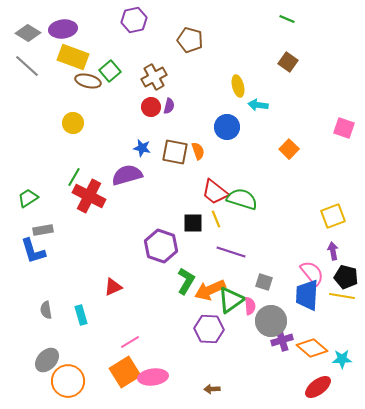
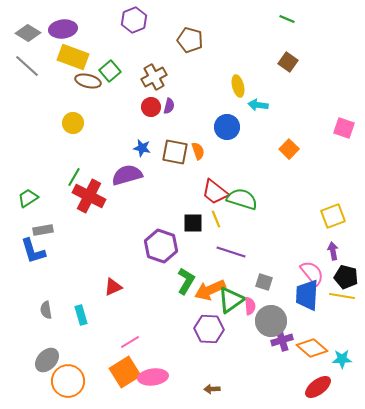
purple hexagon at (134, 20): rotated 10 degrees counterclockwise
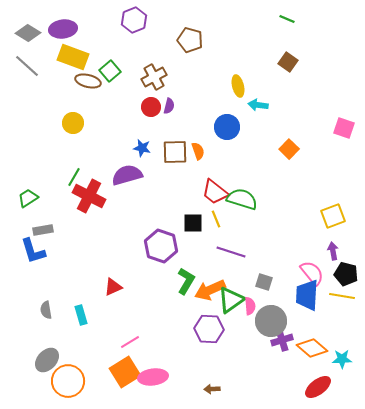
brown square at (175, 152): rotated 12 degrees counterclockwise
black pentagon at (346, 277): moved 3 px up
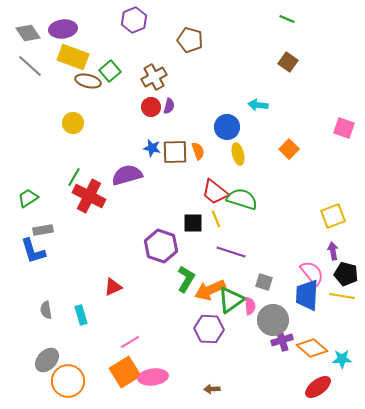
gray diamond at (28, 33): rotated 25 degrees clockwise
gray line at (27, 66): moved 3 px right
yellow ellipse at (238, 86): moved 68 px down
blue star at (142, 148): moved 10 px right
green L-shape at (186, 281): moved 2 px up
gray circle at (271, 321): moved 2 px right, 1 px up
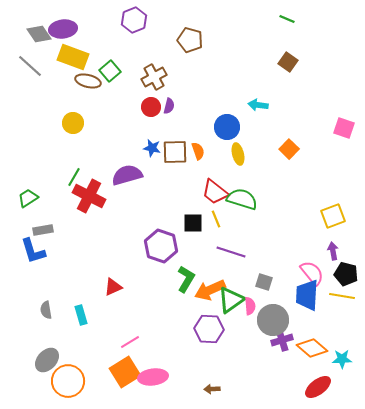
gray diamond at (28, 33): moved 11 px right, 1 px down
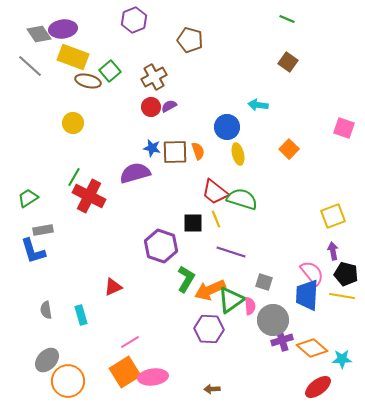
purple semicircle at (169, 106): rotated 133 degrees counterclockwise
purple semicircle at (127, 175): moved 8 px right, 2 px up
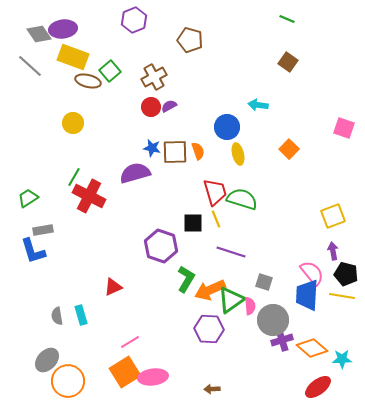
red trapezoid at (215, 192): rotated 144 degrees counterclockwise
gray semicircle at (46, 310): moved 11 px right, 6 px down
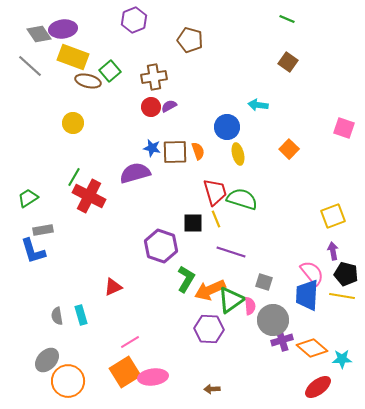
brown cross at (154, 77): rotated 20 degrees clockwise
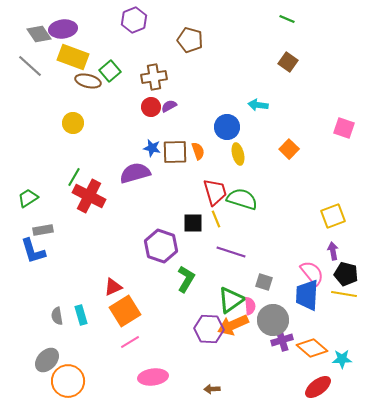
orange arrow at (210, 290): moved 23 px right, 35 px down
yellow line at (342, 296): moved 2 px right, 2 px up
orange square at (125, 372): moved 61 px up
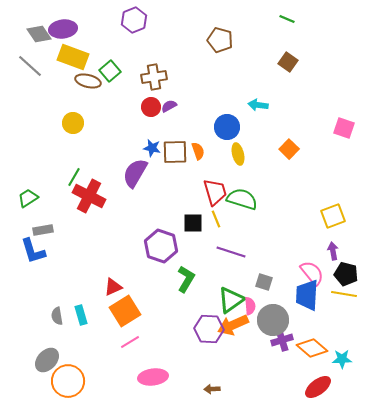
brown pentagon at (190, 40): moved 30 px right
purple semicircle at (135, 173): rotated 44 degrees counterclockwise
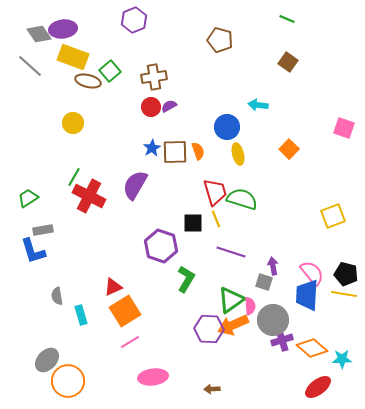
blue star at (152, 148): rotated 30 degrees clockwise
purple semicircle at (135, 173): moved 12 px down
purple arrow at (333, 251): moved 60 px left, 15 px down
gray semicircle at (57, 316): moved 20 px up
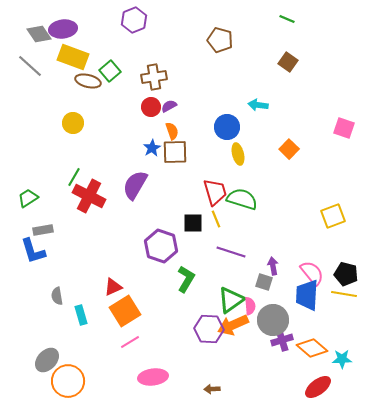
orange semicircle at (198, 151): moved 26 px left, 20 px up
